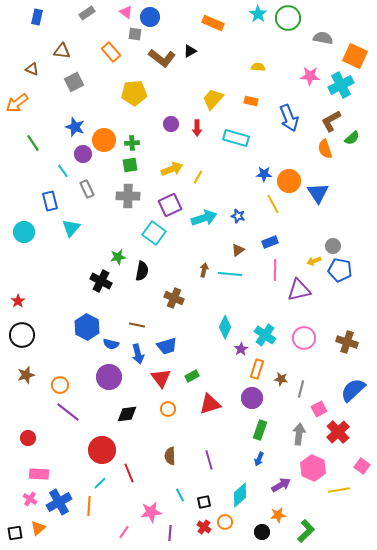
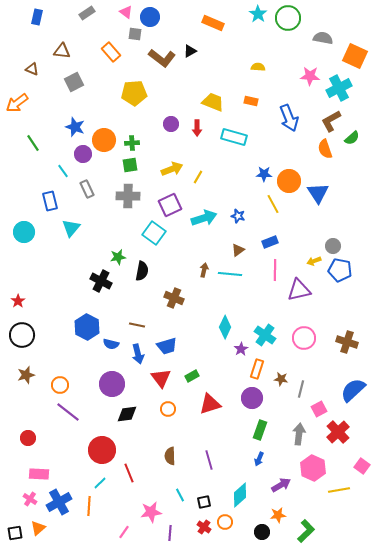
cyan cross at (341, 85): moved 2 px left, 3 px down
yellow trapezoid at (213, 99): moved 3 px down; rotated 70 degrees clockwise
cyan rectangle at (236, 138): moved 2 px left, 1 px up
purple circle at (109, 377): moved 3 px right, 7 px down
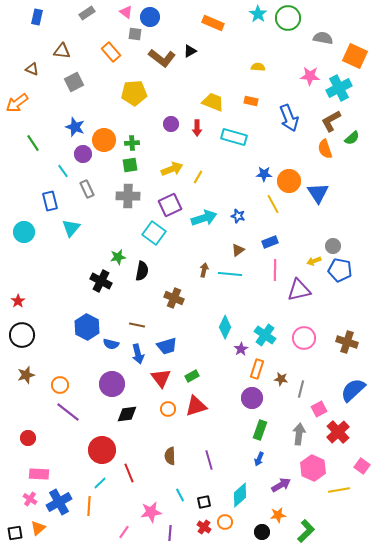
red triangle at (210, 404): moved 14 px left, 2 px down
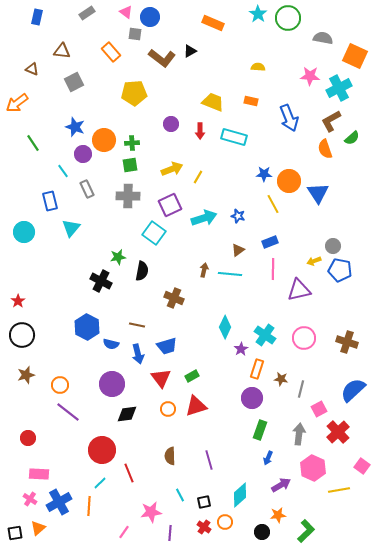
red arrow at (197, 128): moved 3 px right, 3 px down
pink line at (275, 270): moved 2 px left, 1 px up
blue arrow at (259, 459): moved 9 px right, 1 px up
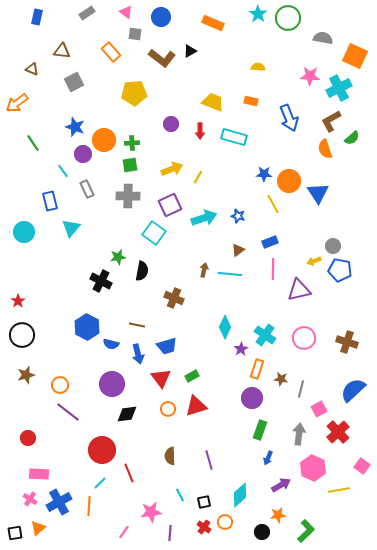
blue circle at (150, 17): moved 11 px right
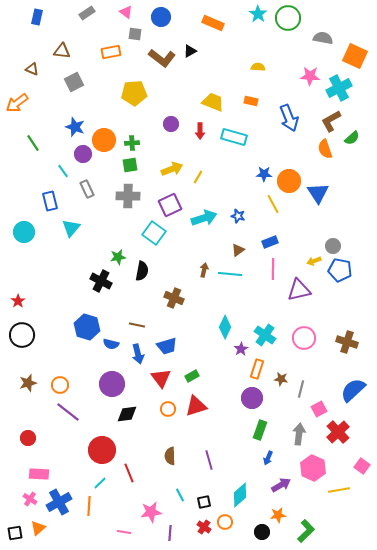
orange rectangle at (111, 52): rotated 60 degrees counterclockwise
blue hexagon at (87, 327): rotated 10 degrees counterclockwise
brown star at (26, 375): moved 2 px right, 8 px down
pink line at (124, 532): rotated 64 degrees clockwise
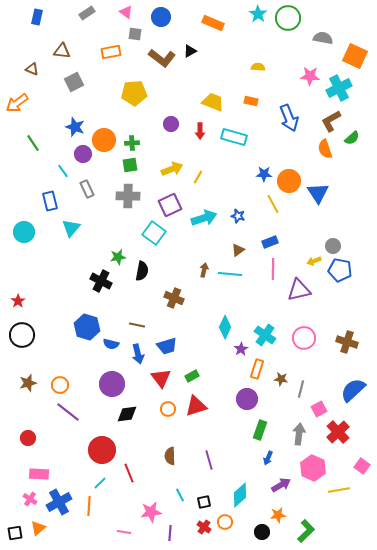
purple circle at (252, 398): moved 5 px left, 1 px down
